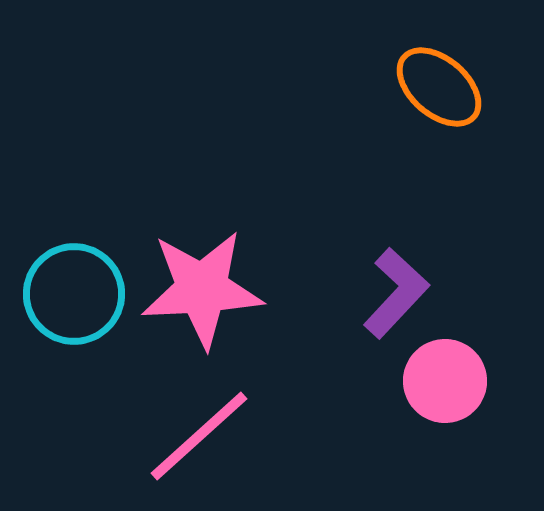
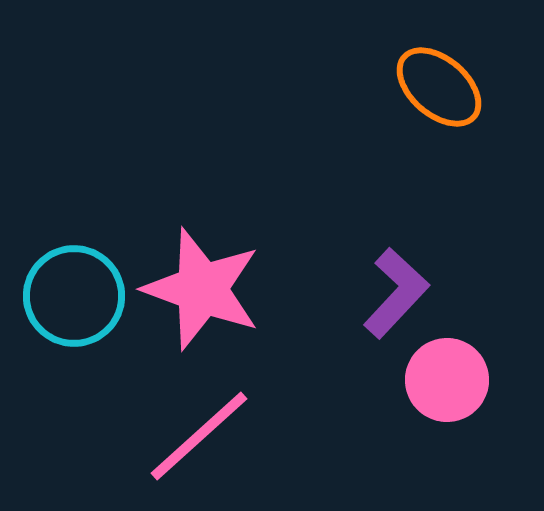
pink star: rotated 23 degrees clockwise
cyan circle: moved 2 px down
pink circle: moved 2 px right, 1 px up
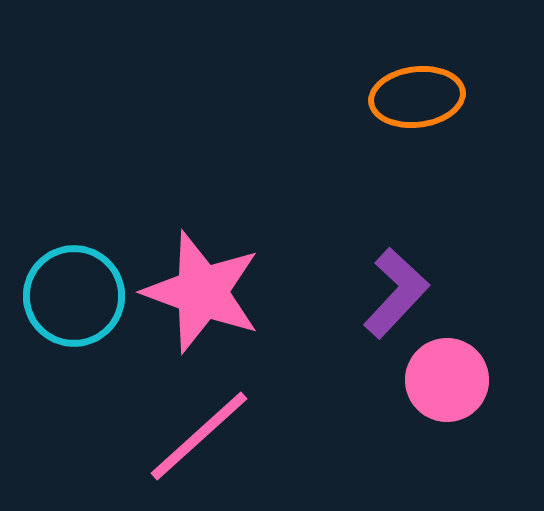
orange ellipse: moved 22 px left, 10 px down; rotated 48 degrees counterclockwise
pink star: moved 3 px down
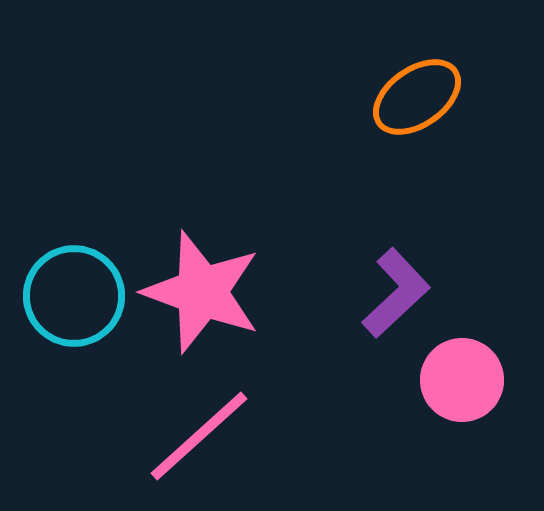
orange ellipse: rotated 28 degrees counterclockwise
purple L-shape: rotated 4 degrees clockwise
pink circle: moved 15 px right
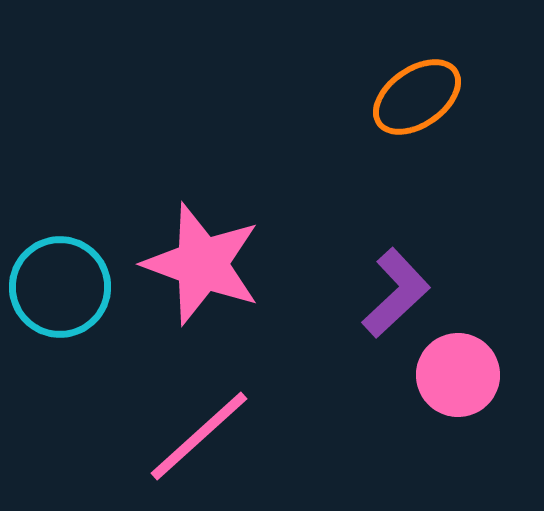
pink star: moved 28 px up
cyan circle: moved 14 px left, 9 px up
pink circle: moved 4 px left, 5 px up
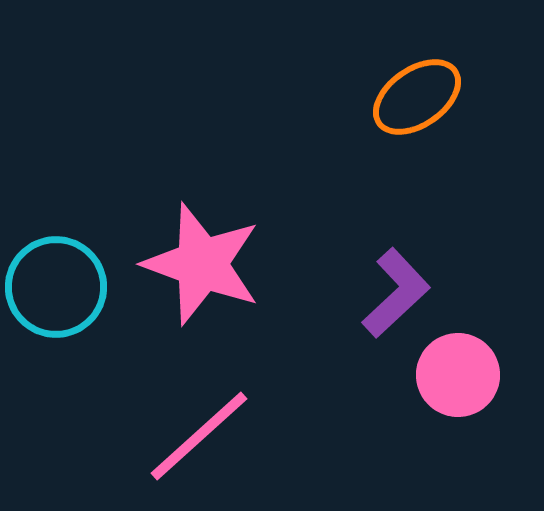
cyan circle: moved 4 px left
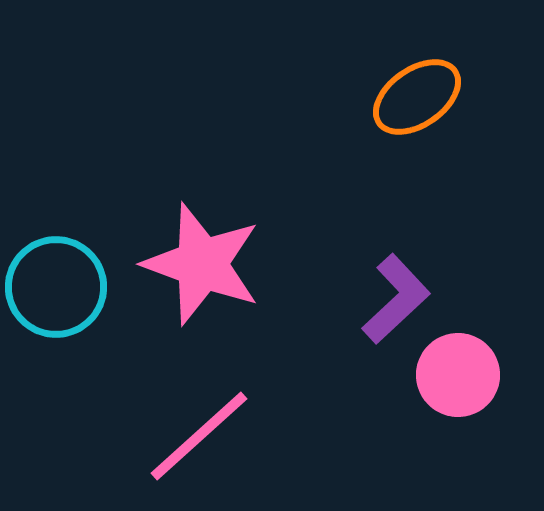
purple L-shape: moved 6 px down
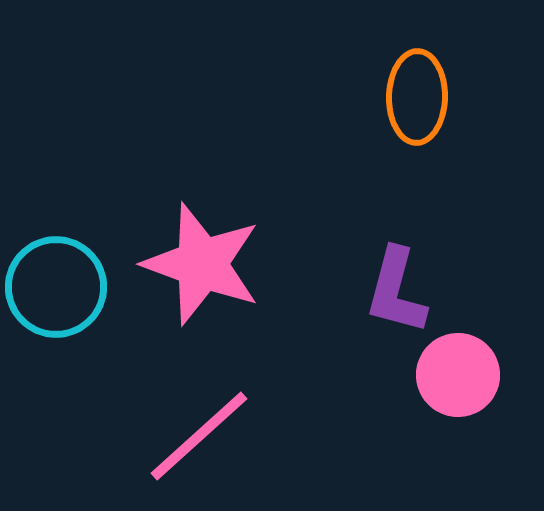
orange ellipse: rotated 54 degrees counterclockwise
purple L-shape: moved 8 px up; rotated 148 degrees clockwise
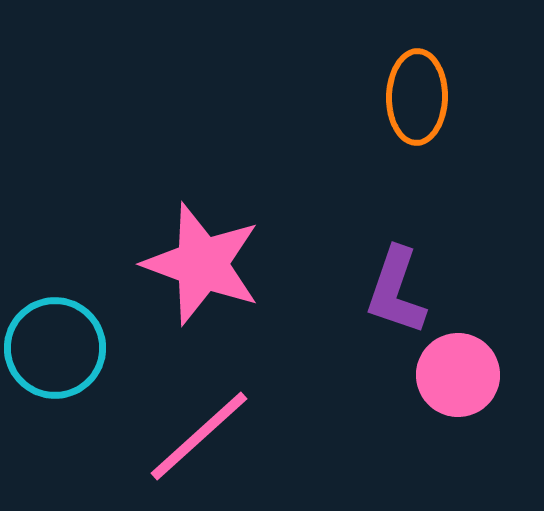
cyan circle: moved 1 px left, 61 px down
purple L-shape: rotated 4 degrees clockwise
